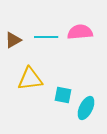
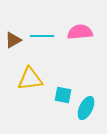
cyan line: moved 4 px left, 1 px up
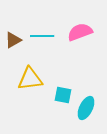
pink semicircle: rotated 15 degrees counterclockwise
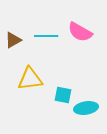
pink semicircle: rotated 130 degrees counterclockwise
cyan line: moved 4 px right
cyan ellipse: rotated 55 degrees clockwise
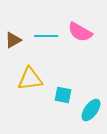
cyan ellipse: moved 5 px right, 2 px down; rotated 45 degrees counterclockwise
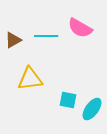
pink semicircle: moved 4 px up
cyan square: moved 5 px right, 5 px down
cyan ellipse: moved 1 px right, 1 px up
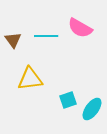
brown triangle: rotated 36 degrees counterclockwise
cyan square: rotated 30 degrees counterclockwise
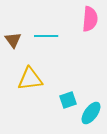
pink semicircle: moved 10 px right, 9 px up; rotated 115 degrees counterclockwise
cyan ellipse: moved 1 px left, 4 px down
